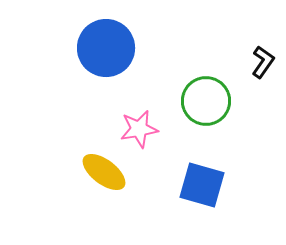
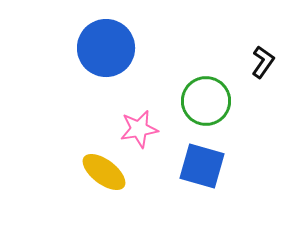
blue square: moved 19 px up
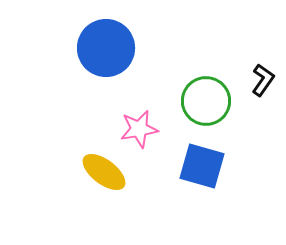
black L-shape: moved 18 px down
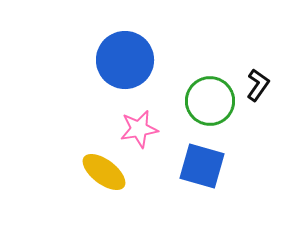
blue circle: moved 19 px right, 12 px down
black L-shape: moved 5 px left, 5 px down
green circle: moved 4 px right
